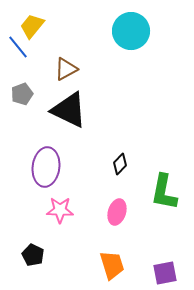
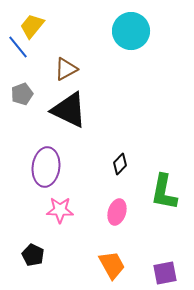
orange trapezoid: rotated 12 degrees counterclockwise
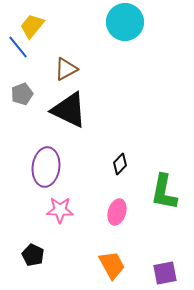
cyan circle: moved 6 px left, 9 px up
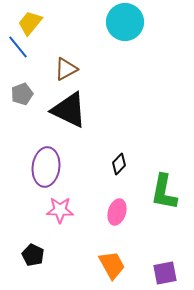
yellow trapezoid: moved 2 px left, 3 px up
black diamond: moved 1 px left
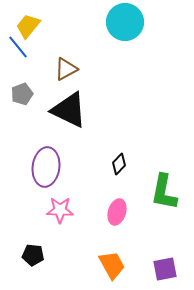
yellow trapezoid: moved 2 px left, 3 px down
black pentagon: rotated 20 degrees counterclockwise
purple square: moved 4 px up
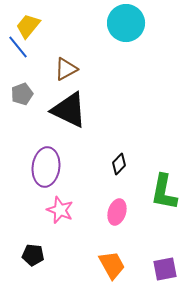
cyan circle: moved 1 px right, 1 px down
pink star: rotated 20 degrees clockwise
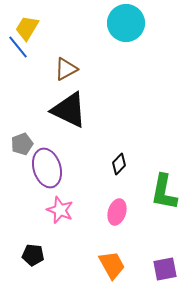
yellow trapezoid: moved 1 px left, 2 px down; rotated 8 degrees counterclockwise
gray pentagon: moved 50 px down
purple ellipse: moved 1 px right, 1 px down; rotated 24 degrees counterclockwise
